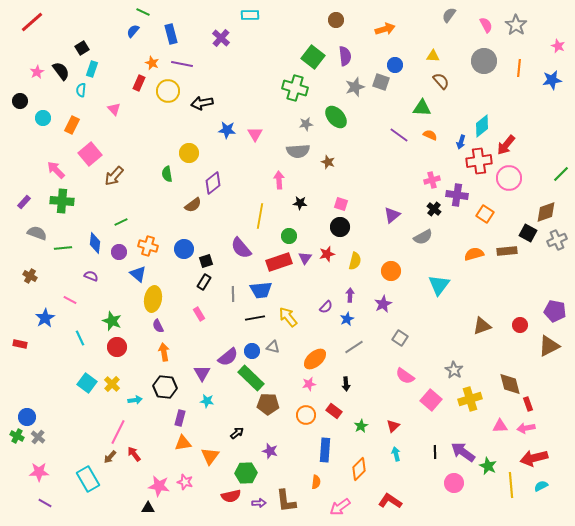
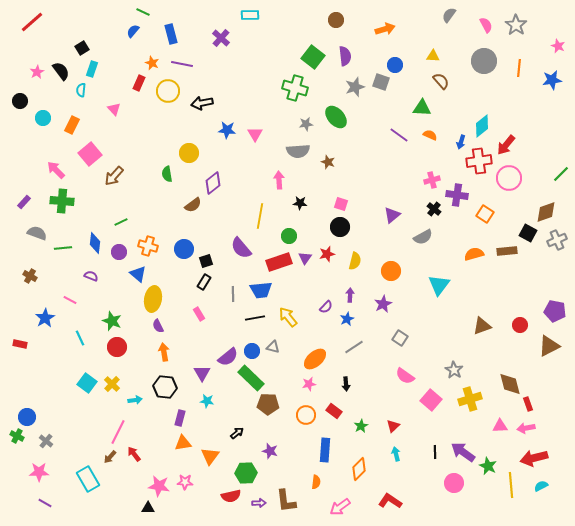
gray cross at (38, 437): moved 8 px right, 4 px down
pink star at (185, 482): rotated 14 degrees counterclockwise
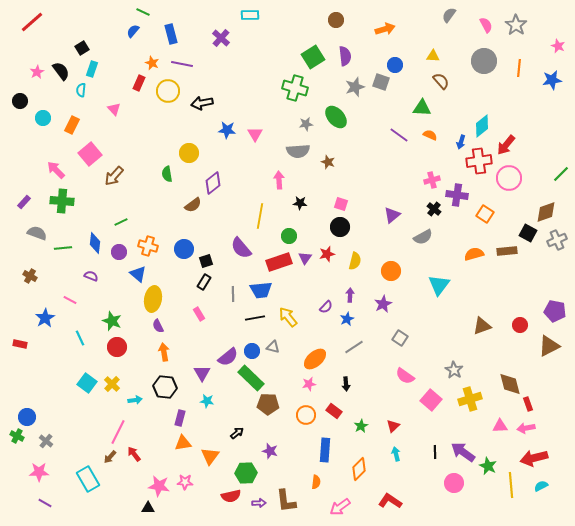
green square at (313, 57): rotated 20 degrees clockwise
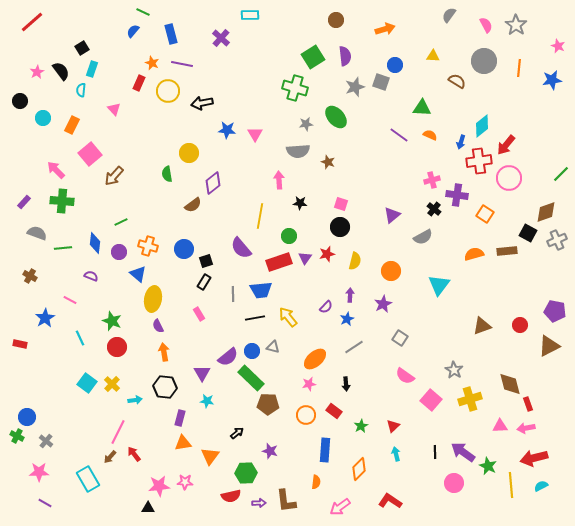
brown semicircle at (441, 81): moved 16 px right; rotated 18 degrees counterclockwise
pink star at (159, 486): rotated 15 degrees counterclockwise
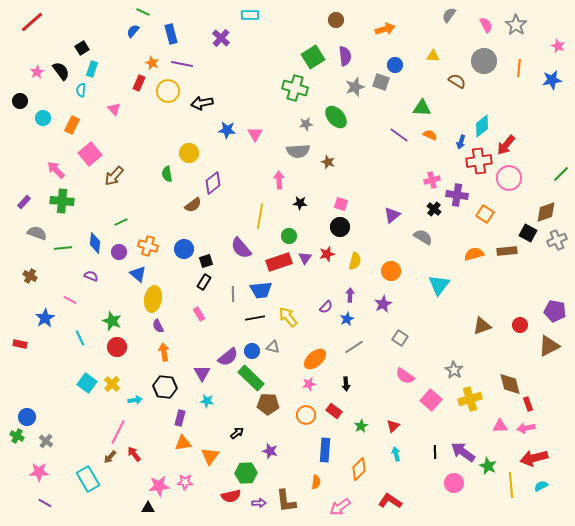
gray semicircle at (423, 237): rotated 120 degrees counterclockwise
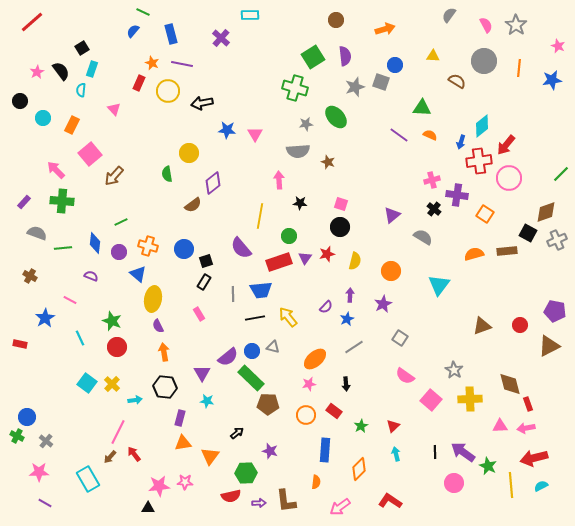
yellow cross at (470, 399): rotated 15 degrees clockwise
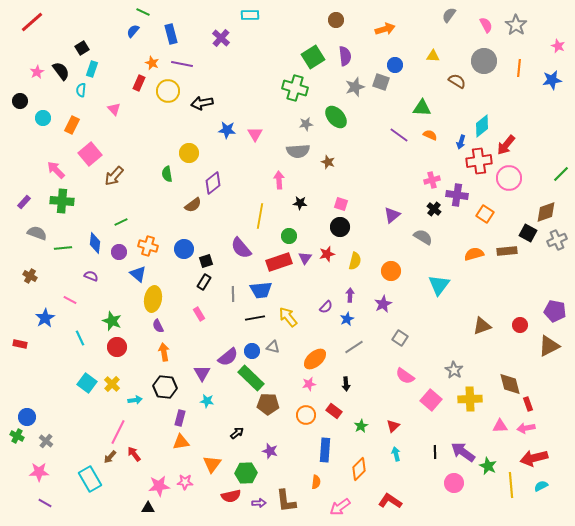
orange triangle at (183, 443): moved 2 px left, 1 px up
orange triangle at (210, 456): moved 2 px right, 8 px down
cyan rectangle at (88, 479): moved 2 px right
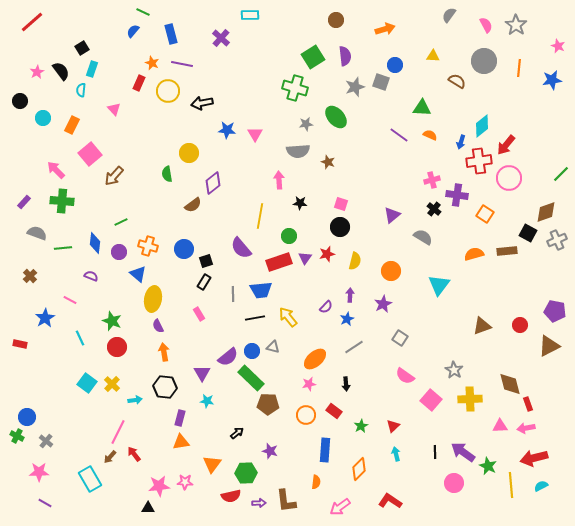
brown cross at (30, 276): rotated 16 degrees clockwise
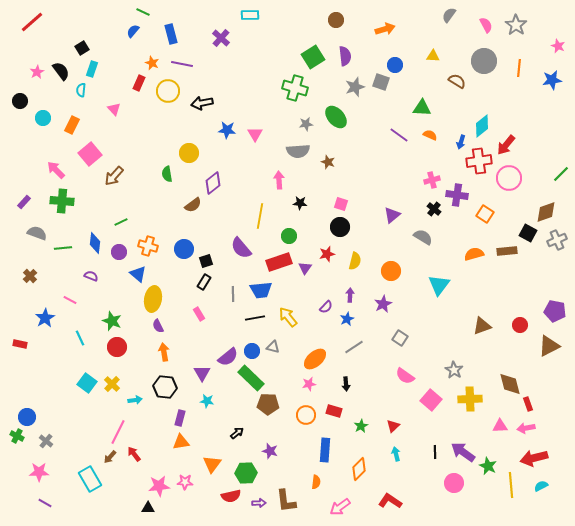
purple triangle at (305, 258): moved 10 px down
red rectangle at (334, 411): rotated 21 degrees counterclockwise
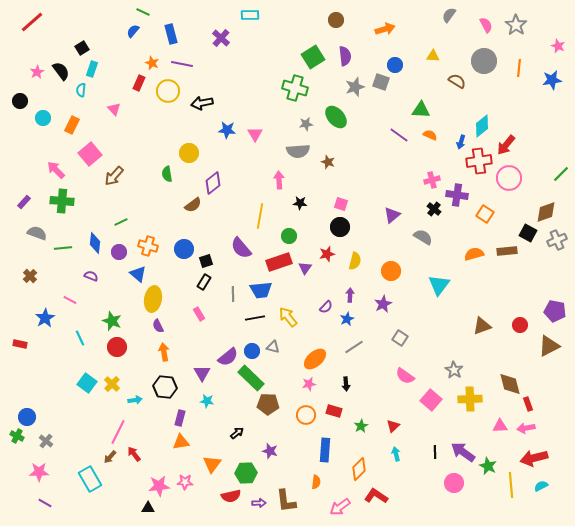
green triangle at (422, 108): moved 1 px left, 2 px down
red L-shape at (390, 501): moved 14 px left, 5 px up
